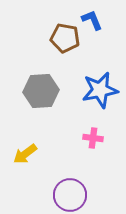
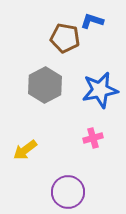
blue L-shape: moved 1 px down; rotated 50 degrees counterclockwise
gray hexagon: moved 4 px right, 6 px up; rotated 24 degrees counterclockwise
pink cross: rotated 24 degrees counterclockwise
yellow arrow: moved 4 px up
purple circle: moved 2 px left, 3 px up
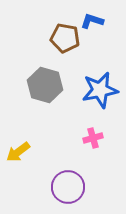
gray hexagon: rotated 16 degrees counterclockwise
yellow arrow: moved 7 px left, 2 px down
purple circle: moved 5 px up
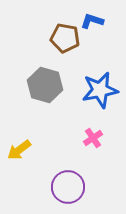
pink cross: rotated 18 degrees counterclockwise
yellow arrow: moved 1 px right, 2 px up
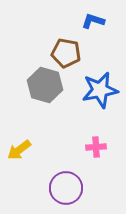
blue L-shape: moved 1 px right
brown pentagon: moved 1 px right, 15 px down
pink cross: moved 3 px right, 9 px down; rotated 30 degrees clockwise
purple circle: moved 2 px left, 1 px down
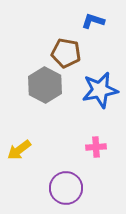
gray hexagon: rotated 12 degrees clockwise
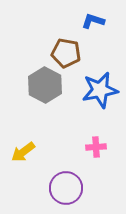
yellow arrow: moved 4 px right, 2 px down
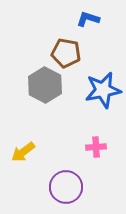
blue L-shape: moved 5 px left, 2 px up
blue star: moved 3 px right
purple circle: moved 1 px up
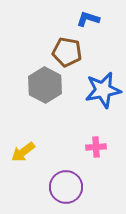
brown pentagon: moved 1 px right, 1 px up
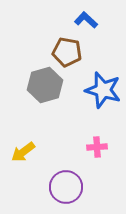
blue L-shape: moved 2 px left, 1 px down; rotated 25 degrees clockwise
gray hexagon: rotated 16 degrees clockwise
blue star: rotated 27 degrees clockwise
pink cross: moved 1 px right
